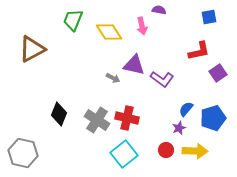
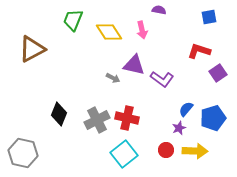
pink arrow: moved 4 px down
red L-shape: rotated 150 degrees counterclockwise
gray cross: rotated 30 degrees clockwise
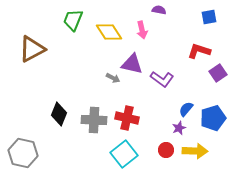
purple triangle: moved 2 px left, 1 px up
gray cross: moved 3 px left; rotated 30 degrees clockwise
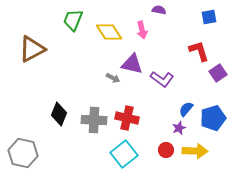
red L-shape: rotated 55 degrees clockwise
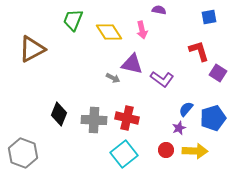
purple square: rotated 24 degrees counterclockwise
gray hexagon: rotated 8 degrees clockwise
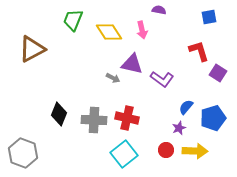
blue semicircle: moved 2 px up
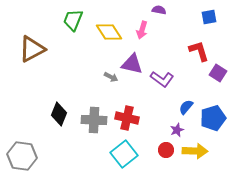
pink arrow: rotated 30 degrees clockwise
gray arrow: moved 2 px left, 1 px up
purple star: moved 2 px left, 2 px down
gray hexagon: moved 1 px left, 3 px down; rotated 12 degrees counterclockwise
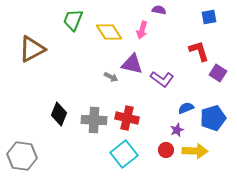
blue semicircle: moved 1 px down; rotated 28 degrees clockwise
